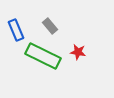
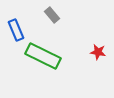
gray rectangle: moved 2 px right, 11 px up
red star: moved 20 px right
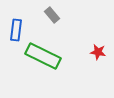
blue rectangle: rotated 30 degrees clockwise
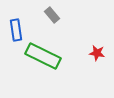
blue rectangle: rotated 15 degrees counterclockwise
red star: moved 1 px left, 1 px down
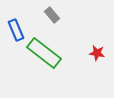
blue rectangle: rotated 15 degrees counterclockwise
green rectangle: moved 1 px right, 3 px up; rotated 12 degrees clockwise
